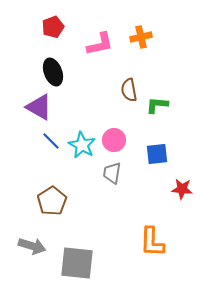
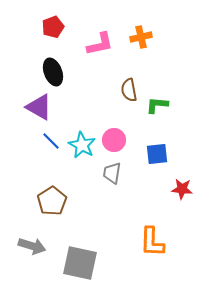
gray square: moved 3 px right; rotated 6 degrees clockwise
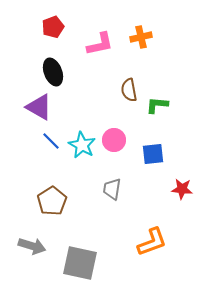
blue square: moved 4 px left
gray trapezoid: moved 16 px down
orange L-shape: rotated 112 degrees counterclockwise
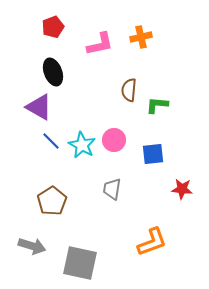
brown semicircle: rotated 15 degrees clockwise
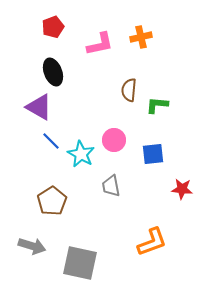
cyan star: moved 1 px left, 9 px down
gray trapezoid: moved 1 px left, 3 px up; rotated 20 degrees counterclockwise
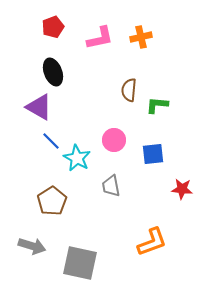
pink L-shape: moved 6 px up
cyan star: moved 4 px left, 4 px down
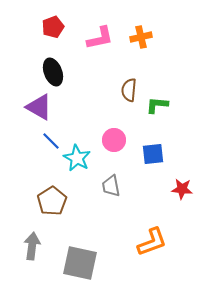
gray arrow: rotated 100 degrees counterclockwise
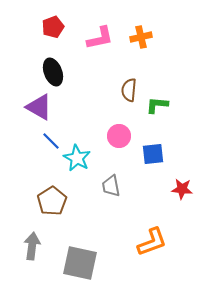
pink circle: moved 5 px right, 4 px up
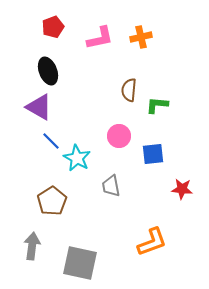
black ellipse: moved 5 px left, 1 px up
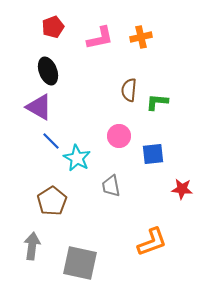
green L-shape: moved 3 px up
